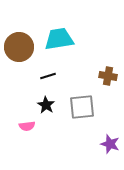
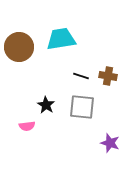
cyan trapezoid: moved 2 px right
black line: moved 33 px right; rotated 35 degrees clockwise
gray square: rotated 12 degrees clockwise
purple star: moved 1 px up
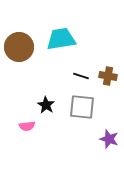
purple star: moved 1 px left, 4 px up
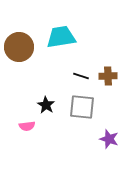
cyan trapezoid: moved 2 px up
brown cross: rotated 12 degrees counterclockwise
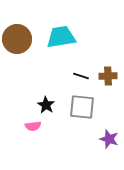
brown circle: moved 2 px left, 8 px up
pink semicircle: moved 6 px right
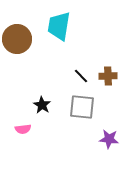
cyan trapezoid: moved 2 px left, 11 px up; rotated 72 degrees counterclockwise
black line: rotated 28 degrees clockwise
black star: moved 4 px left
pink semicircle: moved 10 px left, 3 px down
purple star: rotated 12 degrees counterclockwise
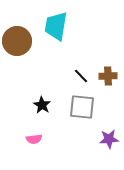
cyan trapezoid: moved 3 px left
brown circle: moved 2 px down
pink semicircle: moved 11 px right, 10 px down
purple star: rotated 12 degrees counterclockwise
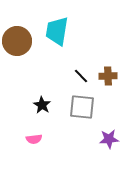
cyan trapezoid: moved 1 px right, 5 px down
